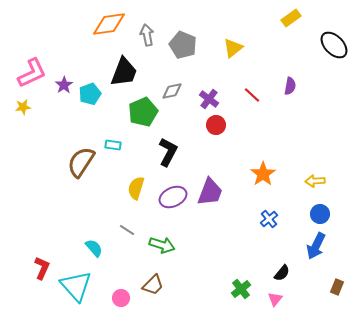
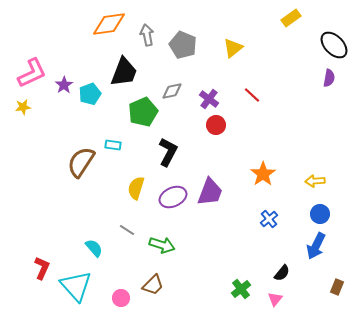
purple semicircle: moved 39 px right, 8 px up
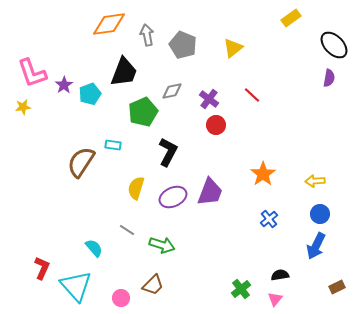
pink L-shape: rotated 96 degrees clockwise
black semicircle: moved 2 px left, 2 px down; rotated 138 degrees counterclockwise
brown rectangle: rotated 42 degrees clockwise
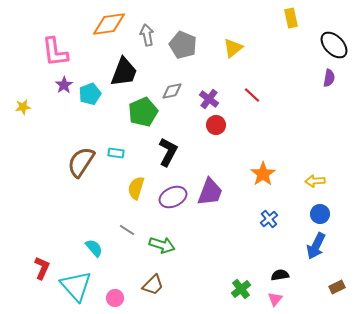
yellow rectangle: rotated 66 degrees counterclockwise
pink L-shape: moved 23 px right, 21 px up; rotated 12 degrees clockwise
cyan rectangle: moved 3 px right, 8 px down
pink circle: moved 6 px left
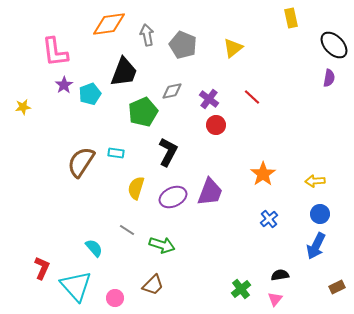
red line: moved 2 px down
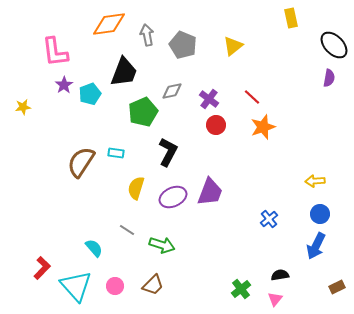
yellow triangle: moved 2 px up
orange star: moved 47 px up; rotated 15 degrees clockwise
red L-shape: rotated 20 degrees clockwise
pink circle: moved 12 px up
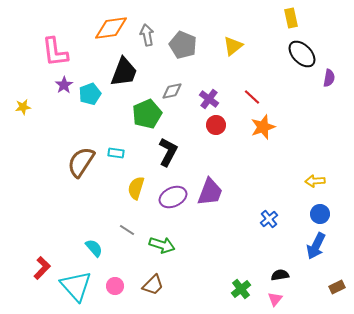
orange diamond: moved 2 px right, 4 px down
black ellipse: moved 32 px left, 9 px down
green pentagon: moved 4 px right, 2 px down
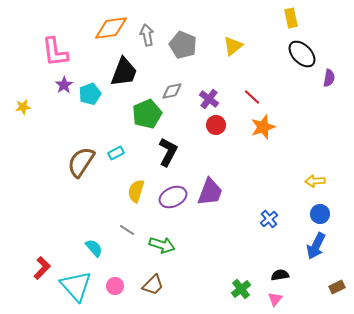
cyan rectangle: rotated 35 degrees counterclockwise
yellow semicircle: moved 3 px down
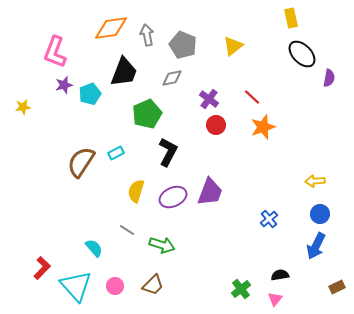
pink L-shape: rotated 28 degrees clockwise
purple star: rotated 18 degrees clockwise
gray diamond: moved 13 px up
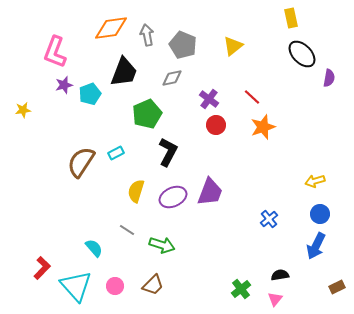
yellow star: moved 3 px down
yellow arrow: rotated 12 degrees counterclockwise
